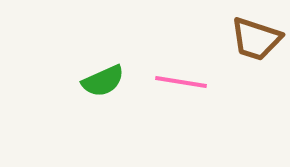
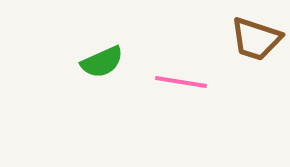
green semicircle: moved 1 px left, 19 px up
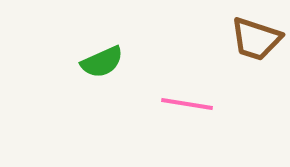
pink line: moved 6 px right, 22 px down
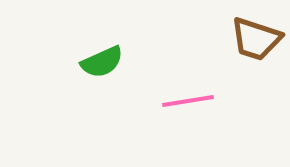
pink line: moved 1 px right, 3 px up; rotated 18 degrees counterclockwise
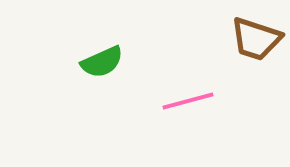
pink line: rotated 6 degrees counterclockwise
